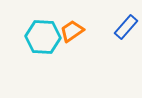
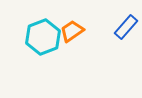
cyan hexagon: rotated 24 degrees counterclockwise
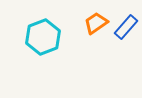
orange trapezoid: moved 24 px right, 8 px up
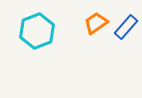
cyan hexagon: moved 6 px left, 6 px up
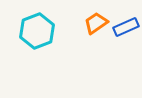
blue rectangle: rotated 25 degrees clockwise
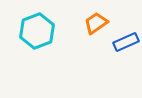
blue rectangle: moved 15 px down
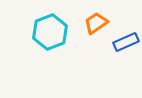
cyan hexagon: moved 13 px right, 1 px down
